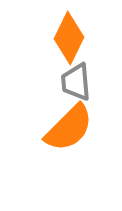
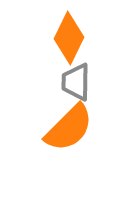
gray trapezoid: rotated 6 degrees clockwise
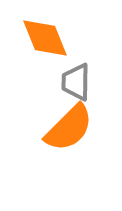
orange diamond: moved 24 px left; rotated 48 degrees counterclockwise
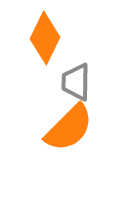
orange diamond: rotated 48 degrees clockwise
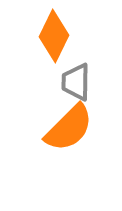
orange diamond: moved 9 px right, 2 px up
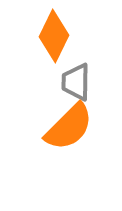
orange semicircle: moved 1 px up
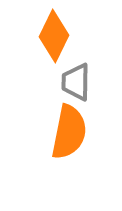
orange semicircle: moved 5 px down; rotated 34 degrees counterclockwise
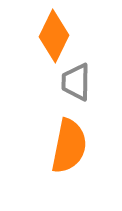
orange semicircle: moved 14 px down
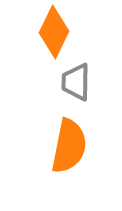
orange diamond: moved 4 px up
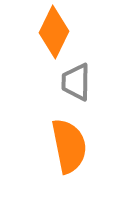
orange semicircle: rotated 22 degrees counterclockwise
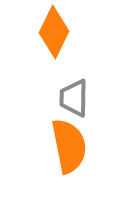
gray trapezoid: moved 2 px left, 16 px down
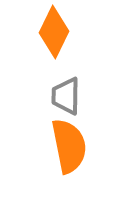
gray trapezoid: moved 8 px left, 2 px up
